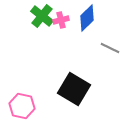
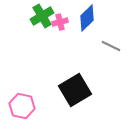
green cross: rotated 20 degrees clockwise
pink cross: moved 1 px left, 2 px down
gray line: moved 1 px right, 2 px up
black square: moved 1 px right, 1 px down; rotated 28 degrees clockwise
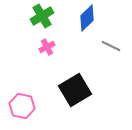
pink cross: moved 13 px left, 25 px down; rotated 14 degrees counterclockwise
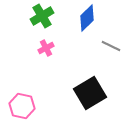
pink cross: moved 1 px left, 1 px down
black square: moved 15 px right, 3 px down
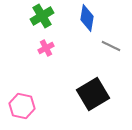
blue diamond: rotated 36 degrees counterclockwise
black square: moved 3 px right, 1 px down
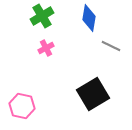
blue diamond: moved 2 px right
